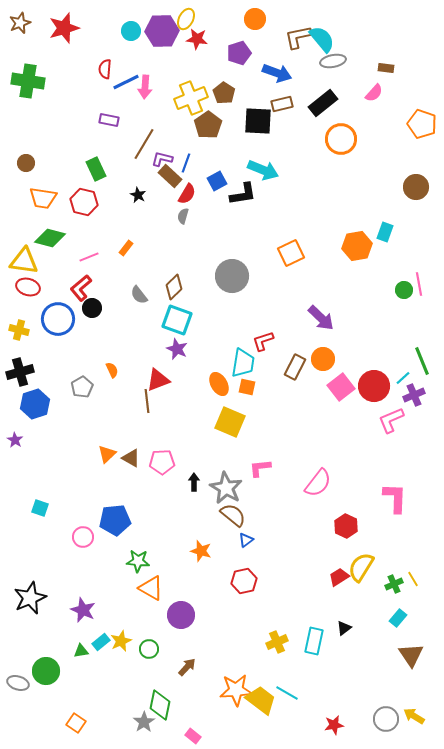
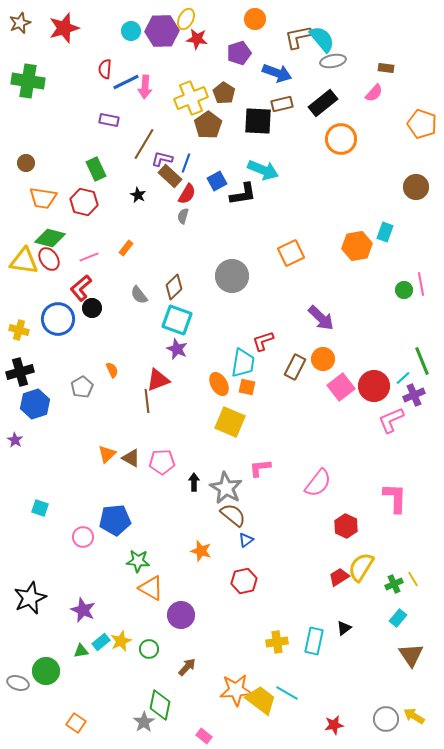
pink line at (419, 284): moved 2 px right
red ellipse at (28, 287): moved 21 px right, 28 px up; rotated 40 degrees clockwise
yellow cross at (277, 642): rotated 15 degrees clockwise
pink rectangle at (193, 736): moved 11 px right
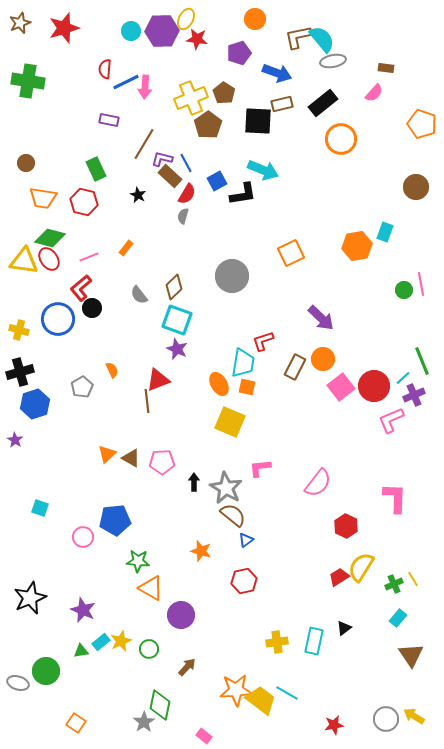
blue line at (186, 163): rotated 48 degrees counterclockwise
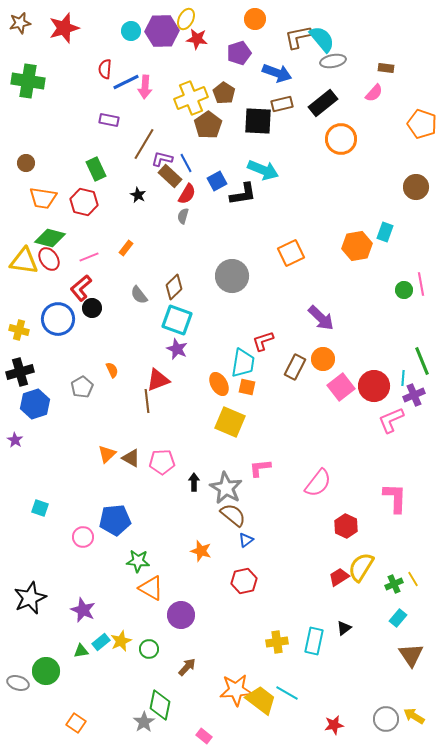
brown star at (20, 23): rotated 10 degrees clockwise
cyan line at (403, 378): rotated 42 degrees counterclockwise
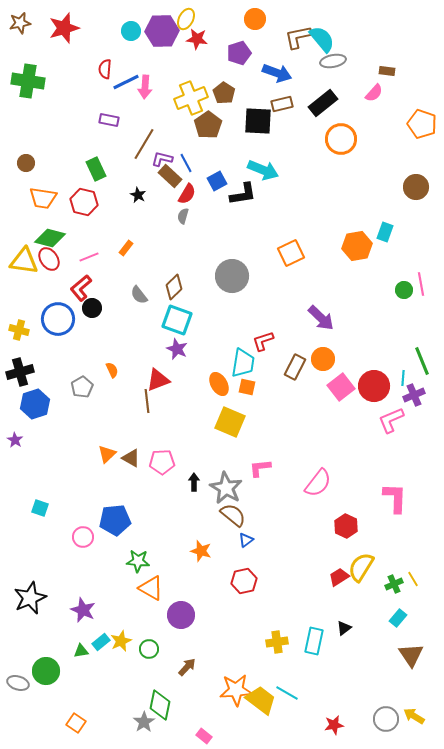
brown rectangle at (386, 68): moved 1 px right, 3 px down
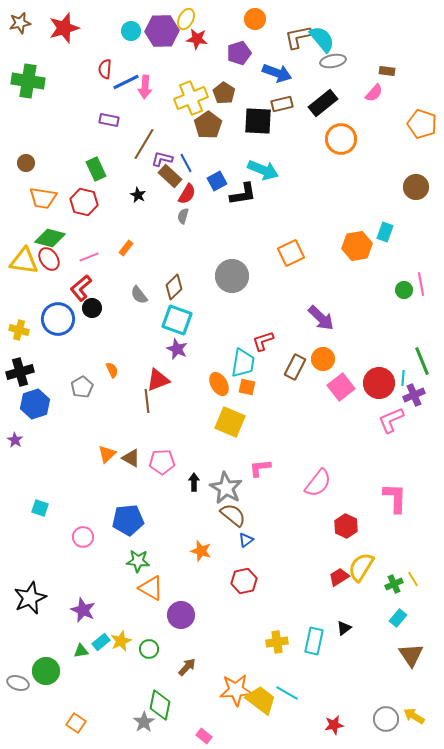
red circle at (374, 386): moved 5 px right, 3 px up
blue pentagon at (115, 520): moved 13 px right
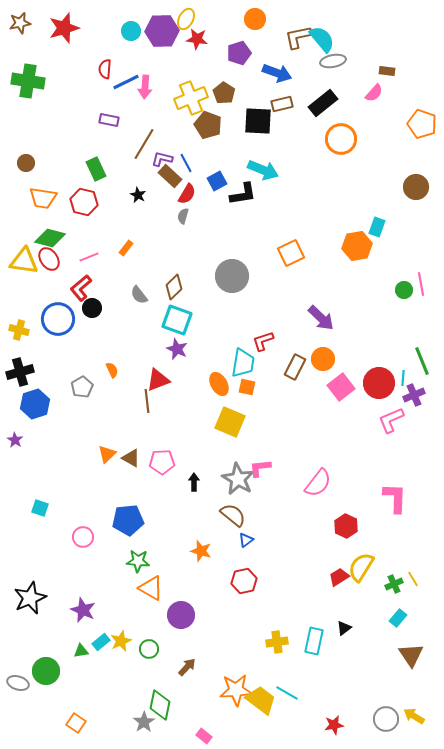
brown pentagon at (208, 125): rotated 16 degrees counterclockwise
cyan rectangle at (385, 232): moved 8 px left, 5 px up
gray star at (226, 488): moved 12 px right, 9 px up
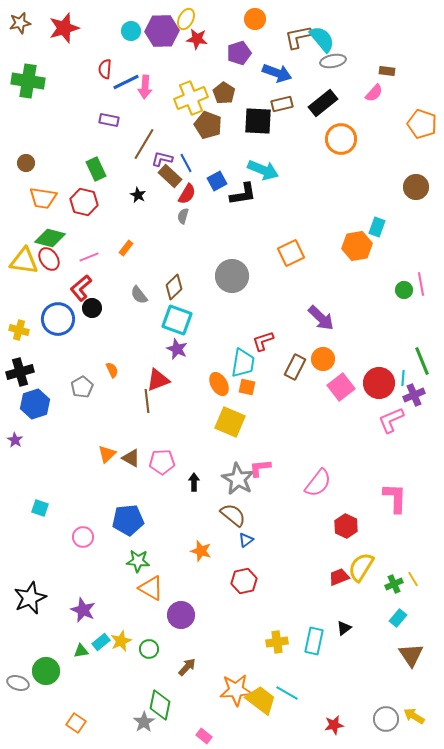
red trapezoid at (339, 577): rotated 10 degrees clockwise
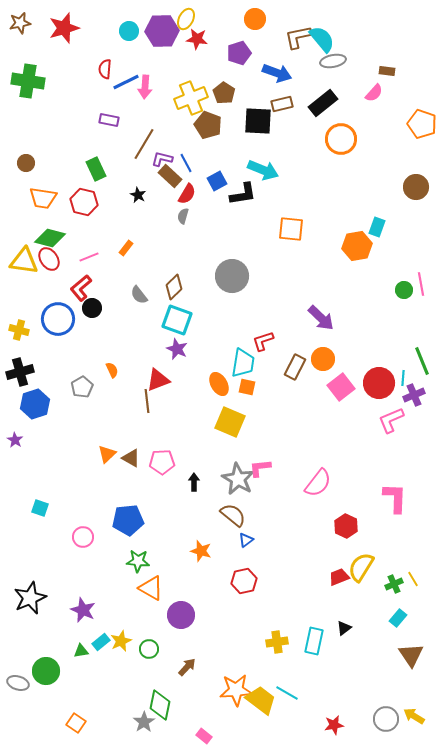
cyan circle at (131, 31): moved 2 px left
orange square at (291, 253): moved 24 px up; rotated 32 degrees clockwise
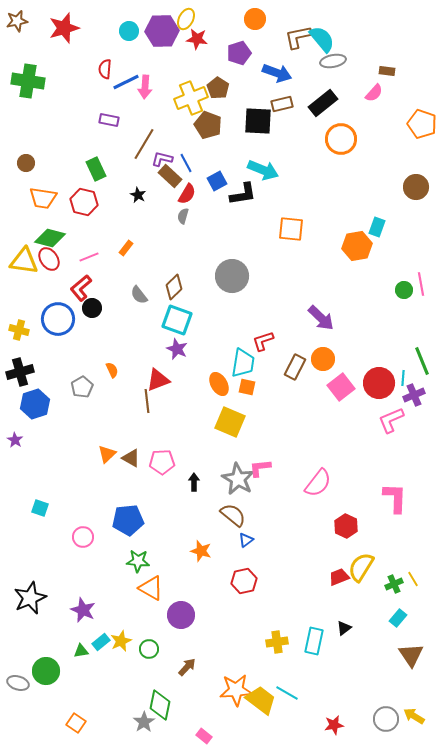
brown star at (20, 23): moved 3 px left, 2 px up
brown pentagon at (224, 93): moved 6 px left, 5 px up
